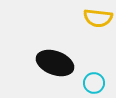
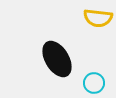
black ellipse: moved 2 px right, 4 px up; rotated 39 degrees clockwise
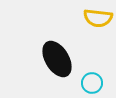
cyan circle: moved 2 px left
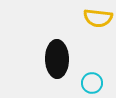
black ellipse: rotated 30 degrees clockwise
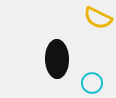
yellow semicircle: rotated 20 degrees clockwise
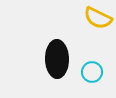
cyan circle: moved 11 px up
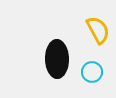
yellow semicircle: moved 12 px down; rotated 144 degrees counterclockwise
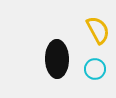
cyan circle: moved 3 px right, 3 px up
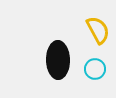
black ellipse: moved 1 px right, 1 px down
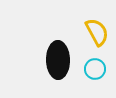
yellow semicircle: moved 1 px left, 2 px down
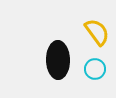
yellow semicircle: rotated 8 degrees counterclockwise
